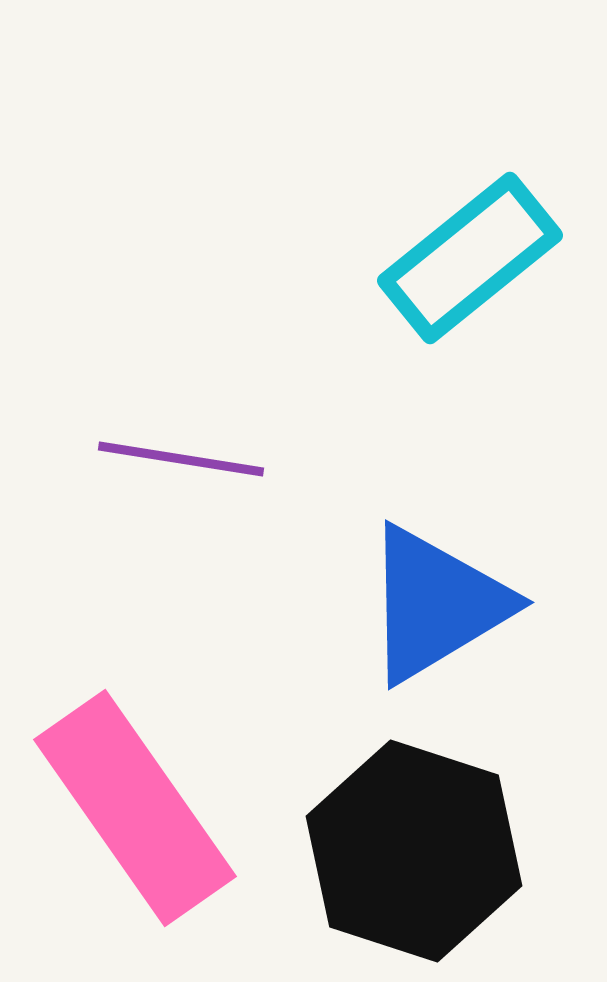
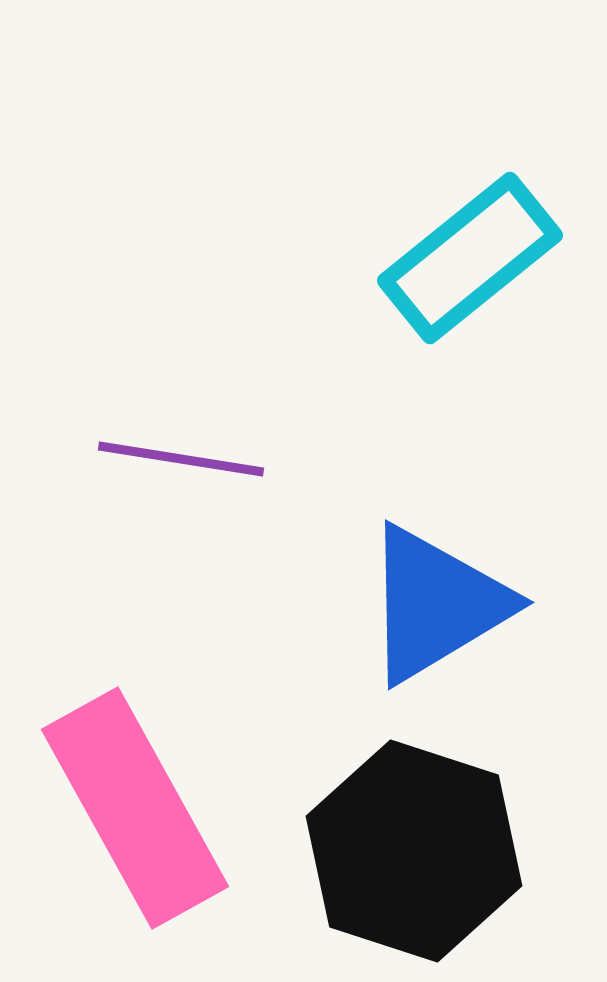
pink rectangle: rotated 6 degrees clockwise
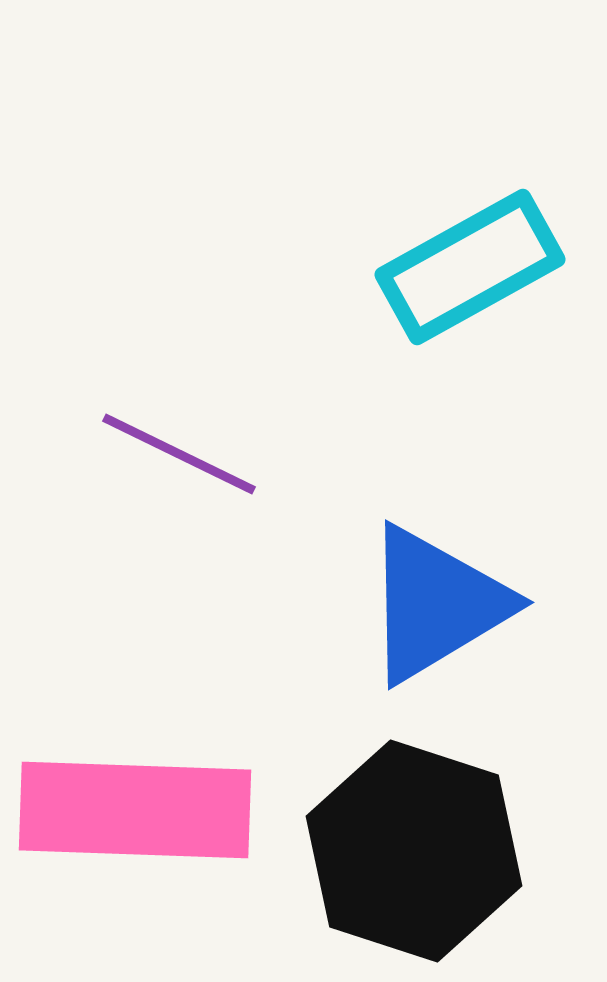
cyan rectangle: moved 9 px down; rotated 10 degrees clockwise
purple line: moved 2 px left, 5 px up; rotated 17 degrees clockwise
pink rectangle: moved 2 px down; rotated 59 degrees counterclockwise
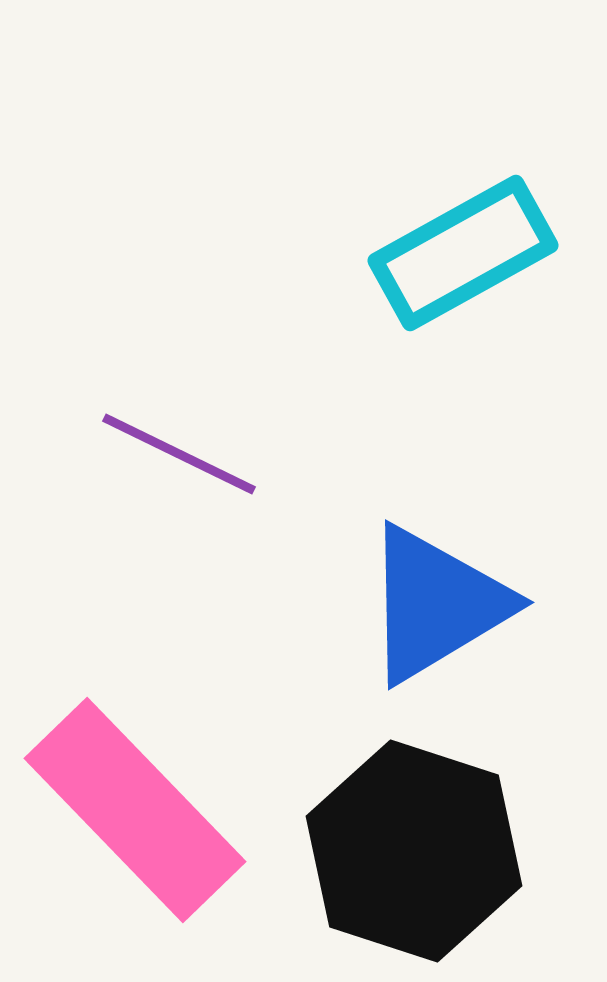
cyan rectangle: moved 7 px left, 14 px up
pink rectangle: rotated 44 degrees clockwise
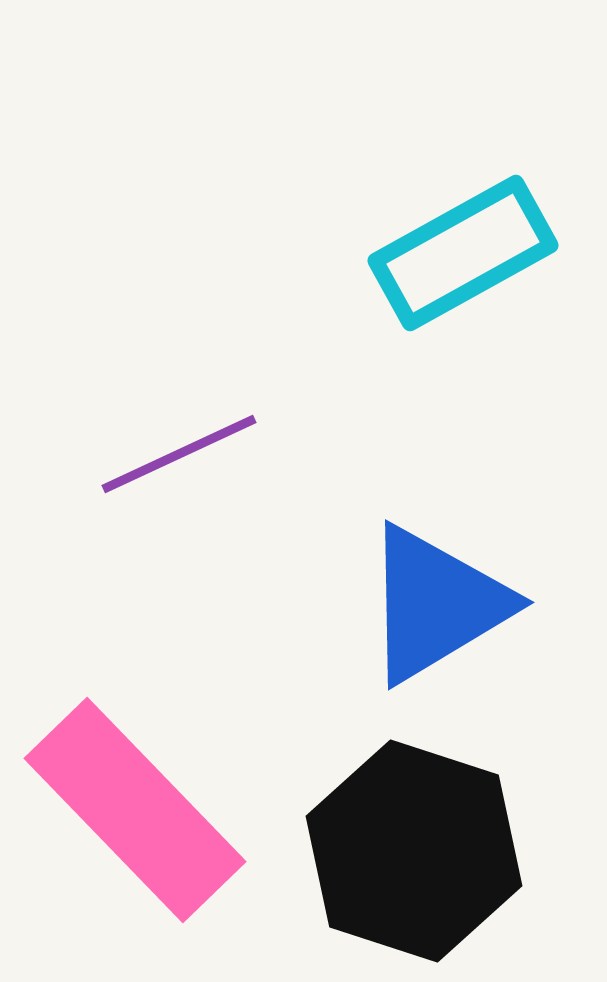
purple line: rotated 51 degrees counterclockwise
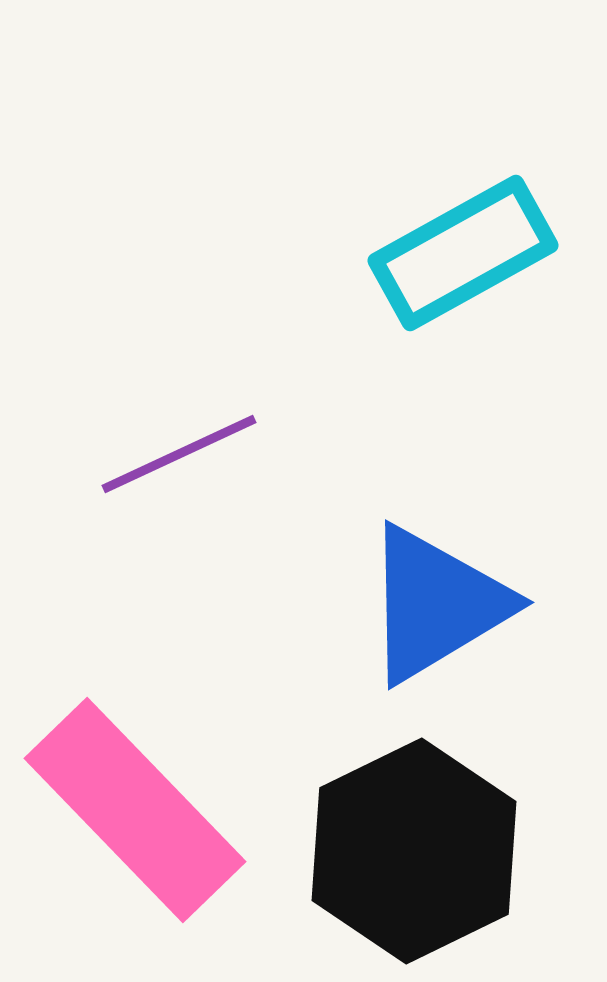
black hexagon: rotated 16 degrees clockwise
